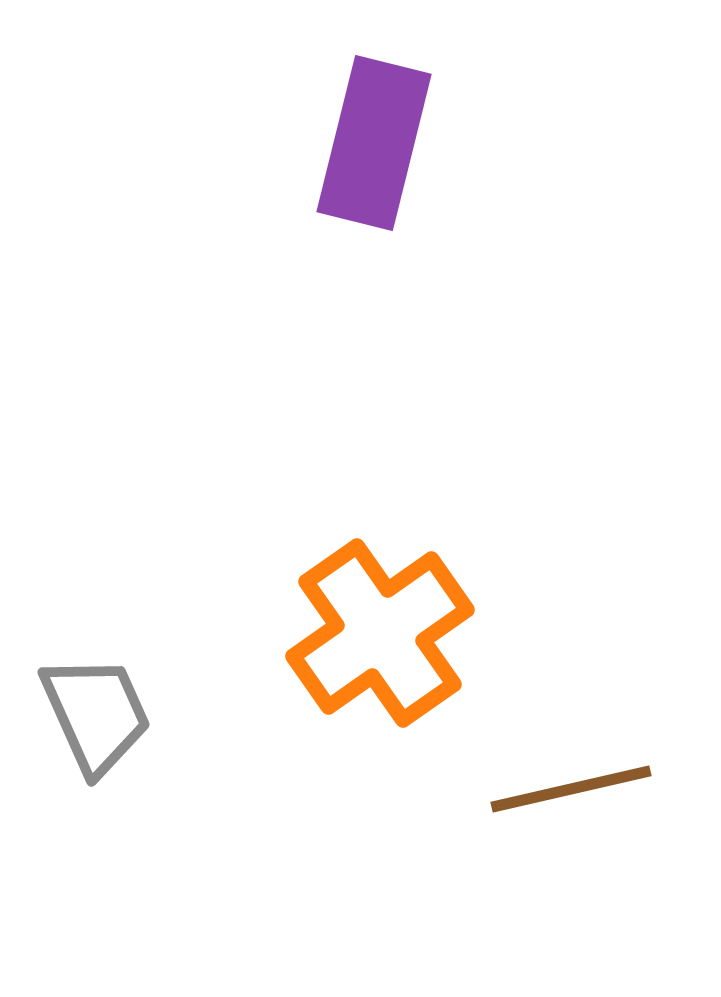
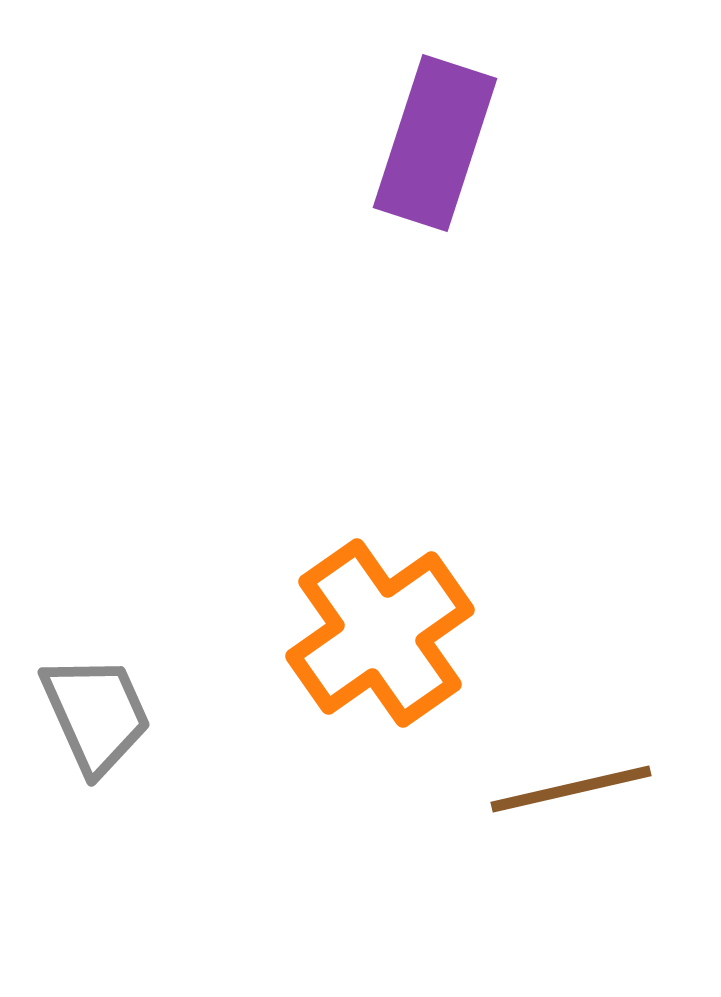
purple rectangle: moved 61 px right; rotated 4 degrees clockwise
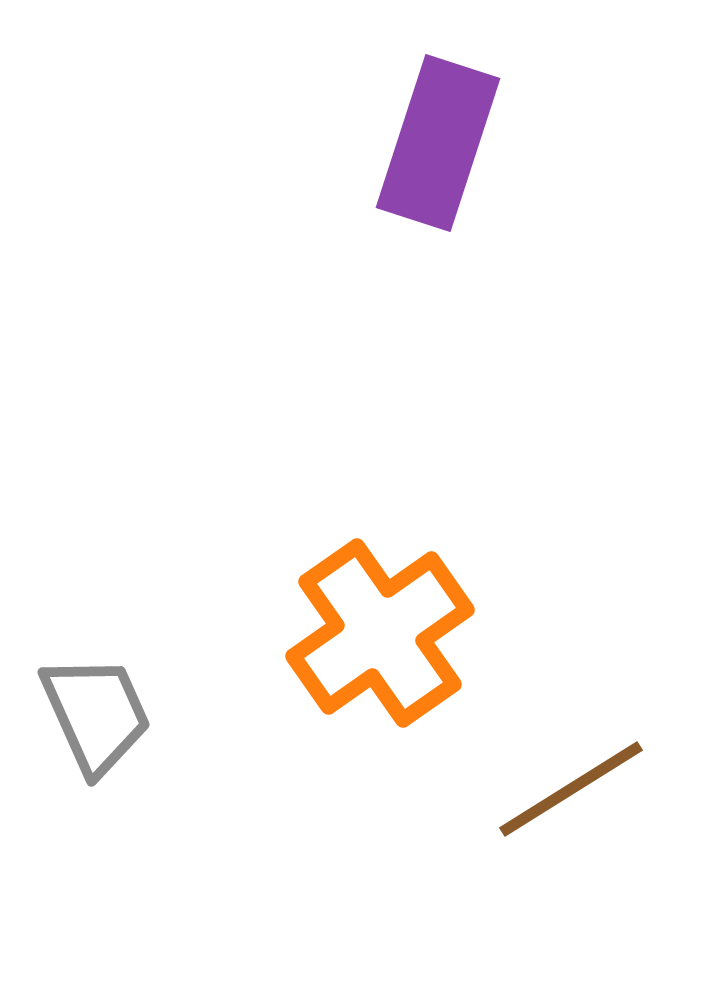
purple rectangle: moved 3 px right
brown line: rotated 19 degrees counterclockwise
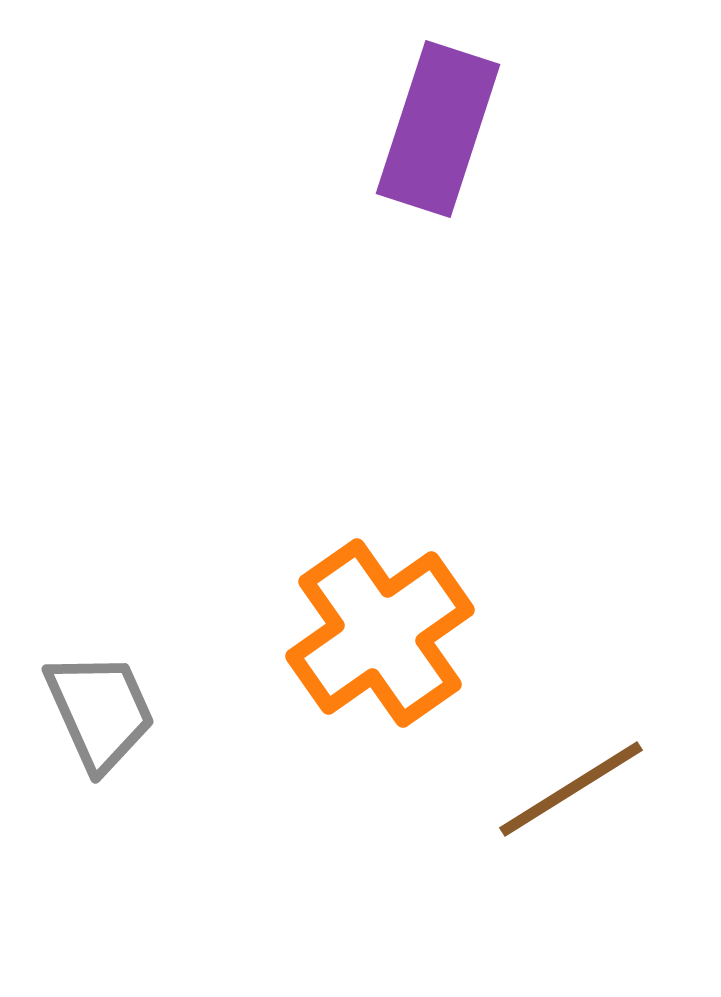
purple rectangle: moved 14 px up
gray trapezoid: moved 4 px right, 3 px up
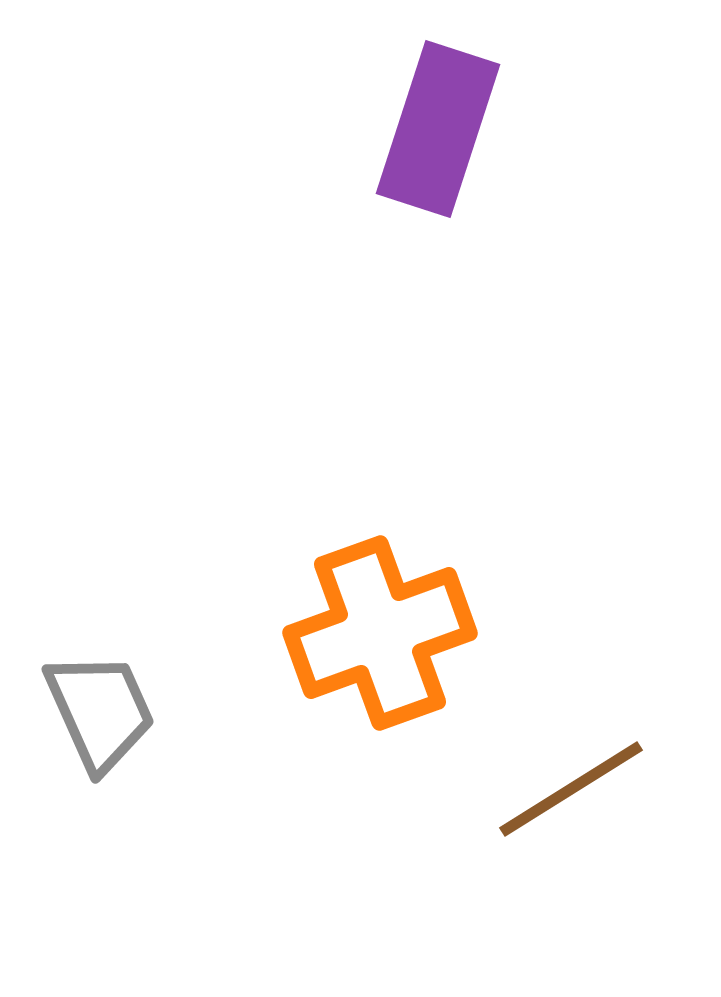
orange cross: rotated 15 degrees clockwise
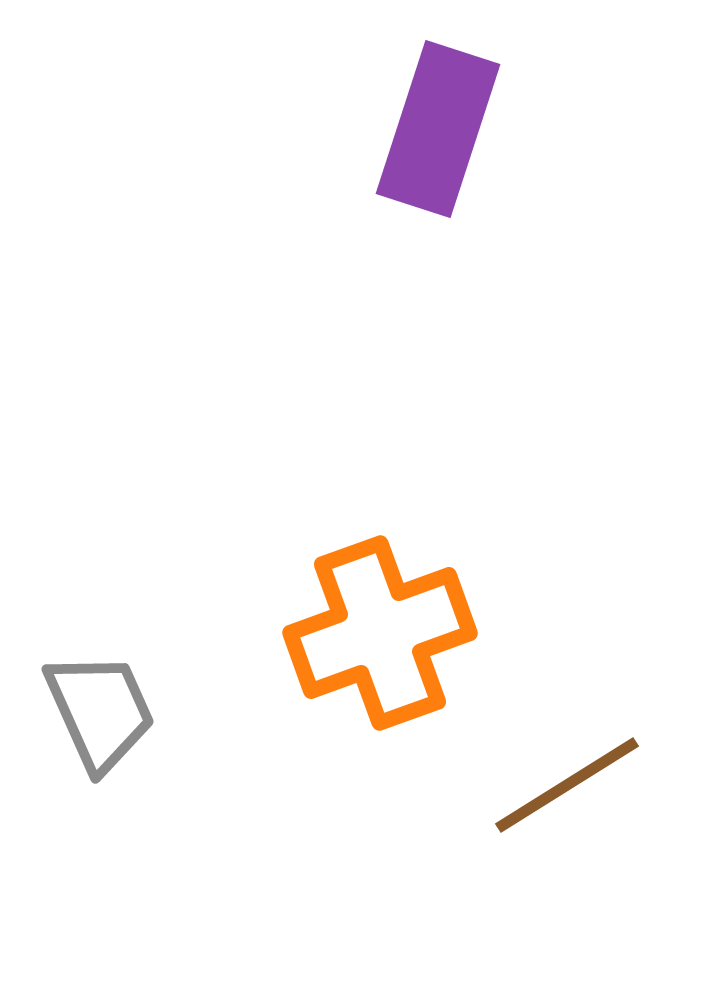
brown line: moved 4 px left, 4 px up
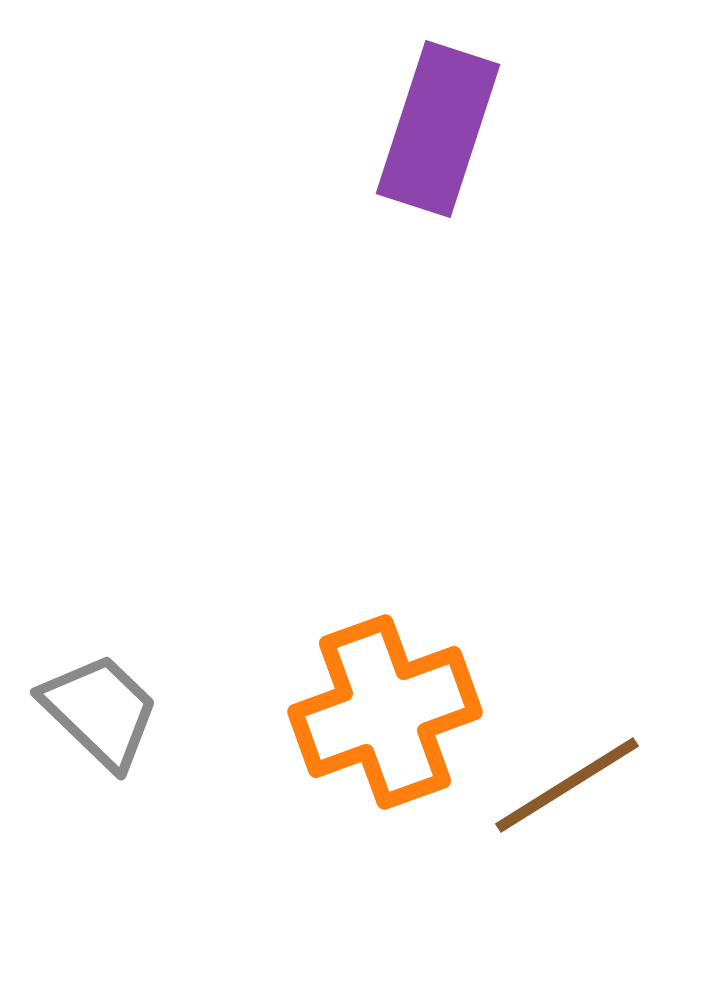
orange cross: moved 5 px right, 79 px down
gray trapezoid: rotated 22 degrees counterclockwise
